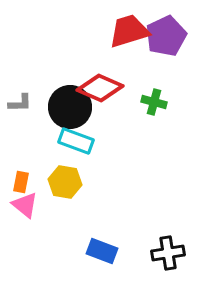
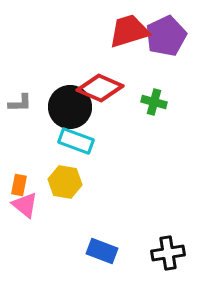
orange rectangle: moved 2 px left, 3 px down
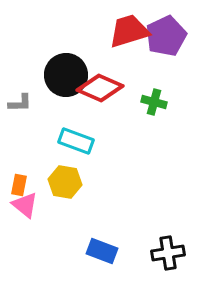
black circle: moved 4 px left, 32 px up
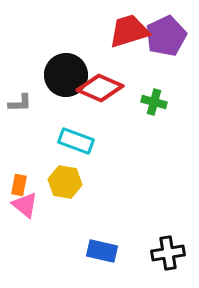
blue rectangle: rotated 8 degrees counterclockwise
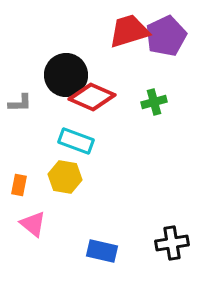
red diamond: moved 8 px left, 9 px down
green cross: rotated 30 degrees counterclockwise
yellow hexagon: moved 5 px up
pink triangle: moved 8 px right, 19 px down
black cross: moved 4 px right, 10 px up
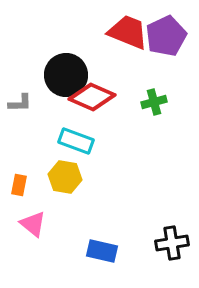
red trapezoid: moved 1 px left, 1 px down; rotated 39 degrees clockwise
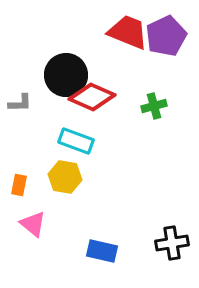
green cross: moved 4 px down
